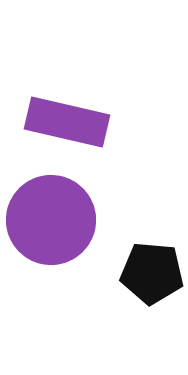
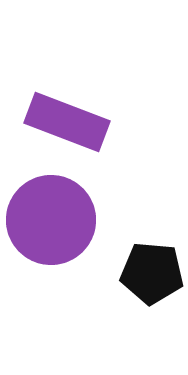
purple rectangle: rotated 8 degrees clockwise
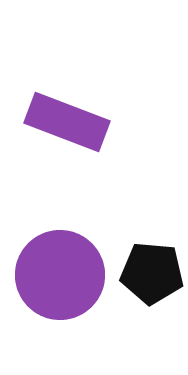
purple circle: moved 9 px right, 55 px down
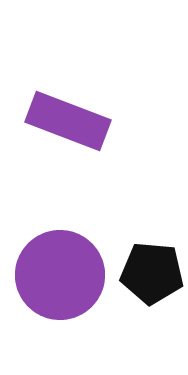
purple rectangle: moved 1 px right, 1 px up
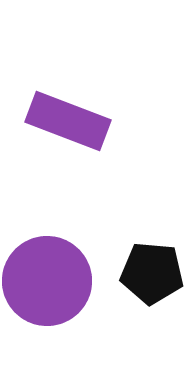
purple circle: moved 13 px left, 6 px down
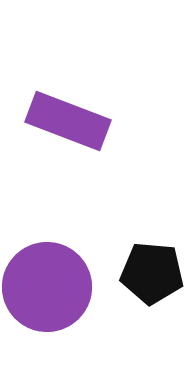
purple circle: moved 6 px down
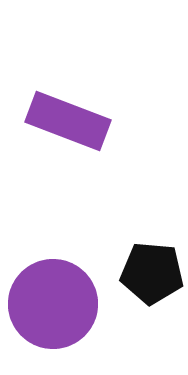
purple circle: moved 6 px right, 17 px down
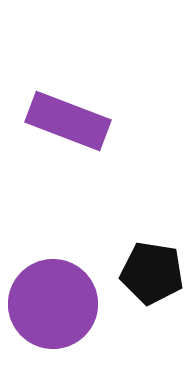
black pentagon: rotated 4 degrees clockwise
